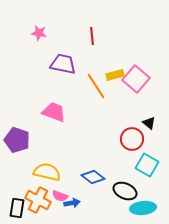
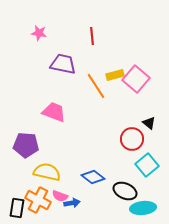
purple pentagon: moved 9 px right, 5 px down; rotated 15 degrees counterclockwise
cyan square: rotated 20 degrees clockwise
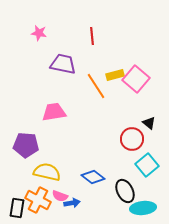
pink trapezoid: rotated 30 degrees counterclockwise
black ellipse: rotated 40 degrees clockwise
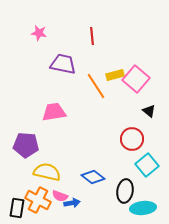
black triangle: moved 12 px up
black ellipse: rotated 35 degrees clockwise
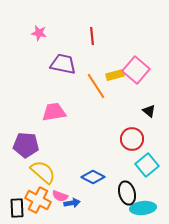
pink square: moved 9 px up
yellow semicircle: moved 4 px left; rotated 28 degrees clockwise
blue diamond: rotated 10 degrees counterclockwise
black ellipse: moved 2 px right, 2 px down; rotated 25 degrees counterclockwise
black rectangle: rotated 12 degrees counterclockwise
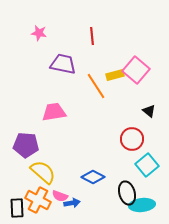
cyan ellipse: moved 1 px left, 3 px up
